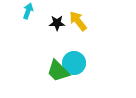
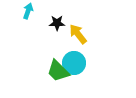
yellow arrow: moved 13 px down
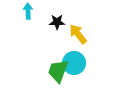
cyan arrow: rotated 21 degrees counterclockwise
black star: moved 1 px up
green trapezoid: rotated 65 degrees clockwise
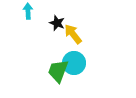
black star: moved 1 px down; rotated 21 degrees clockwise
yellow arrow: moved 5 px left
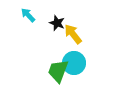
cyan arrow: moved 4 px down; rotated 42 degrees counterclockwise
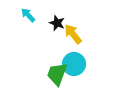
cyan circle: moved 1 px down
green trapezoid: moved 1 px left, 3 px down
